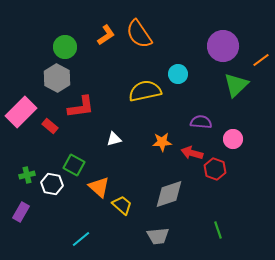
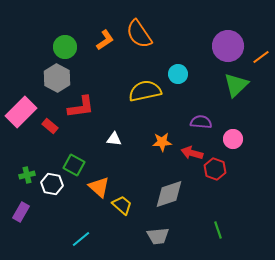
orange L-shape: moved 1 px left, 5 px down
purple circle: moved 5 px right
orange line: moved 3 px up
white triangle: rotated 21 degrees clockwise
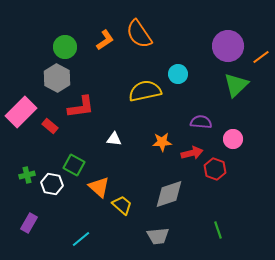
red arrow: rotated 150 degrees clockwise
purple rectangle: moved 8 px right, 11 px down
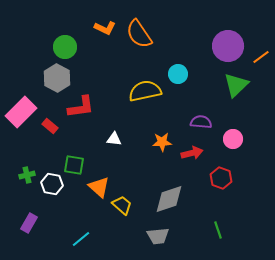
orange L-shape: moved 12 px up; rotated 60 degrees clockwise
green square: rotated 20 degrees counterclockwise
red hexagon: moved 6 px right, 9 px down
gray diamond: moved 5 px down
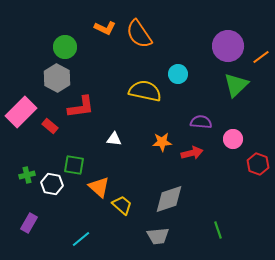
yellow semicircle: rotated 24 degrees clockwise
red hexagon: moved 37 px right, 14 px up
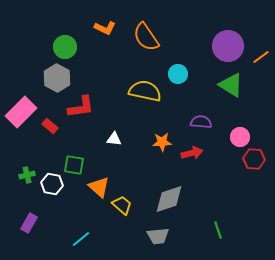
orange semicircle: moved 7 px right, 3 px down
green triangle: moved 5 px left; rotated 44 degrees counterclockwise
pink circle: moved 7 px right, 2 px up
red hexagon: moved 4 px left, 5 px up; rotated 15 degrees counterclockwise
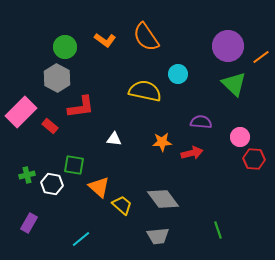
orange L-shape: moved 12 px down; rotated 10 degrees clockwise
green triangle: moved 3 px right, 1 px up; rotated 12 degrees clockwise
gray diamond: moved 6 px left; rotated 72 degrees clockwise
